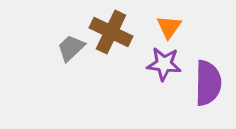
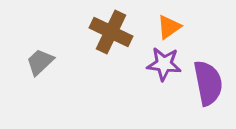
orange triangle: rotated 20 degrees clockwise
gray trapezoid: moved 31 px left, 14 px down
purple semicircle: rotated 12 degrees counterclockwise
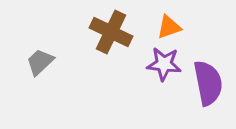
orange triangle: rotated 16 degrees clockwise
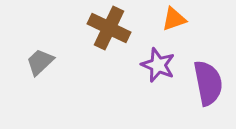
orange triangle: moved 5 px right, 8 px up
brown cross: moved 2 px left, 4 px up
purple star: moved 6 px left, 1 px down; rotated 16 degrees clockwise
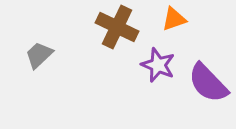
brown cross: moved 8 px right, 1 px up
gray trapezoid: moved 1 px left, 7 px up
purple semicircle: rotated 147 degrees clockwise
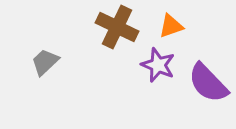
orange triangle: moved 3 px left, 7 px down
gray trapezoid: moved 6 px right, 7 px down
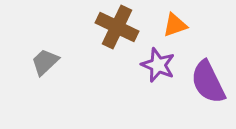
orange triangle: moved 4 px right, 1 px up
purple semicircle: moved 1 px up; rotated 18 degrees clockwise
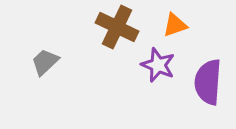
purple semicircle: rotated 30 degrees clockwise
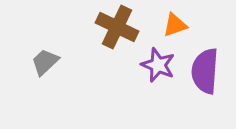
purple semicircle: moved 3 px left, 11 px up
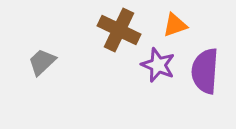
brown cross: moved 2 px right, 3 px down
gray trapezoid: moved 3 px left
